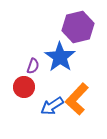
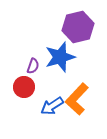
blue star: rotated 20 degrees clockwise
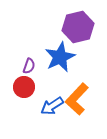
blue star: rotated 8 degrees counterclockwise
purple semicircle: moved 4 px left
